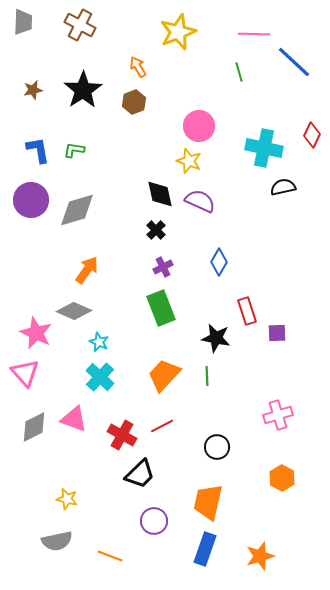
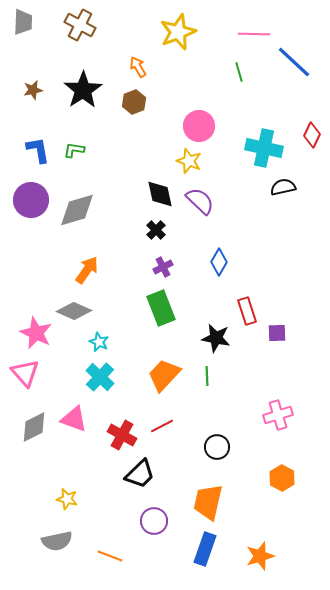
purple semicircle at (200, 201): rotated 20 degrees clockwise
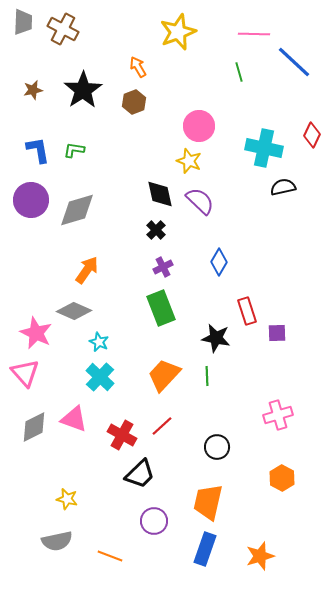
brown cross at (80, 25): moved 17 px left, 4 px down
red line at (162, 426): rotated 15 degrees counterclockwise
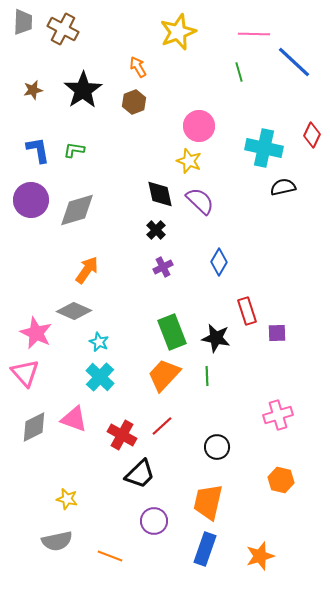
green rectangle at (161, 308): moved 11 px right, 24 px down
orange hexagon at (282, 478): moved 1 px left, 2 px down; rotated 15 degrees counterclockwise
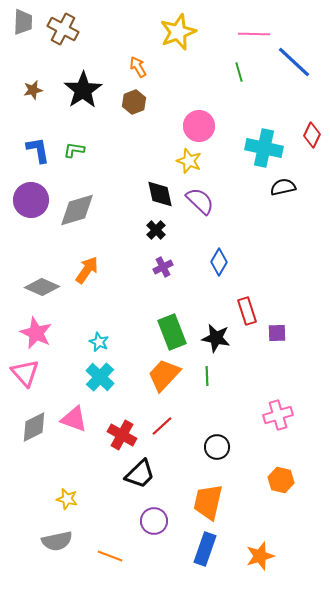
gray diamond at (74, 311): moved 32 px left, 24 px up
